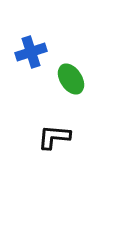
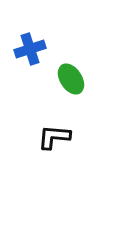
blue cross: moved 1 px left, 3 px up
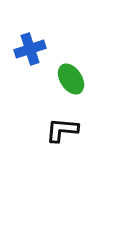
black L-shape: moved 8 px right, 7 px up
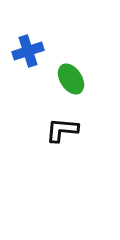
blue cross: moved 2 px left, 2 px down
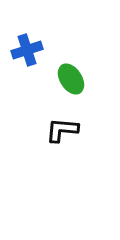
blue cross: moved 1 px left, 1 px up
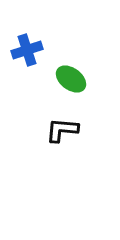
green ellipse: rotated 20 degrees counterclockwise
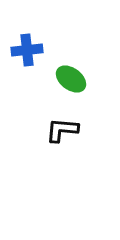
blue cross: rotated 12 degrees clockwise
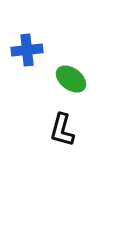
black L-shape: rotated 80 degrees counterclockwise
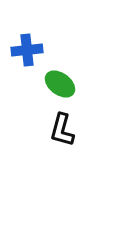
green ellipse: moved 11 px left, 5 px down
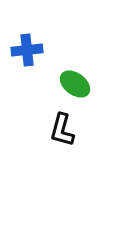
green ellipse: moved 15 px right
